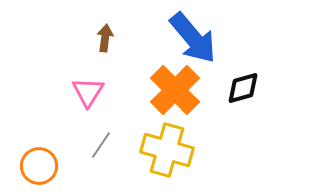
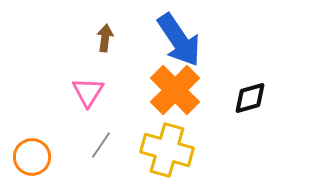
blue arrow: moved 14 px left, 2 px down; rotated 6 degrees clockwise
black diamond: moved 7 px right, 10 px down
orange circle: moved 7 px left, 9 px up
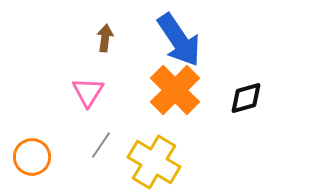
black diamond: moved 4 px left
yellow cross: moved 13 px left, 12 px down; rotated 15 degrees clockwise
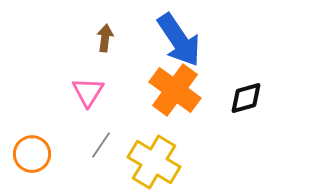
orange cross: rotated 9 degrees counterclockwise
orange circle: moved 3 px up
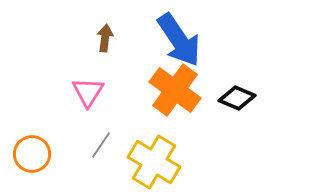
black diamond: moved 9 px left; rotated 39 degrees clockwise
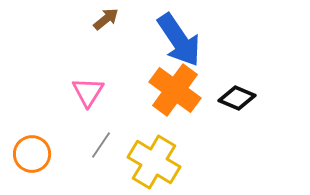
brown arrow: moved 1 px right, 19 px up; rotated 44 degrees clockwise
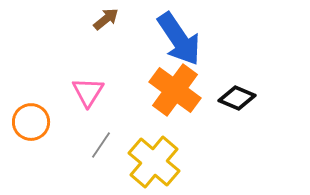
blue arrow: moved 1 px up
orange circle: moved 1 px left, 32 px up
yellow cross: rotated 9 degrees clockwise
